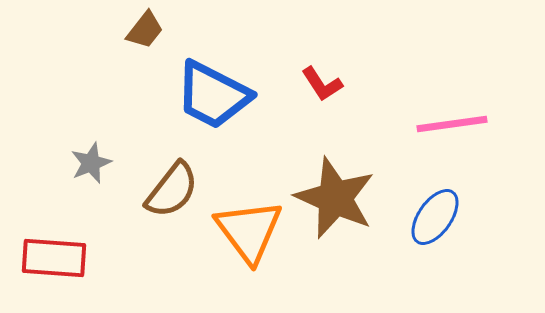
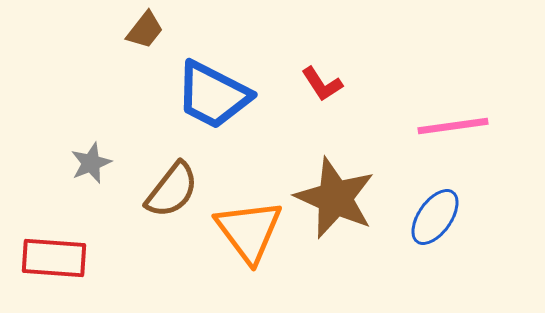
pink line: moved 1 px right, 2 px down
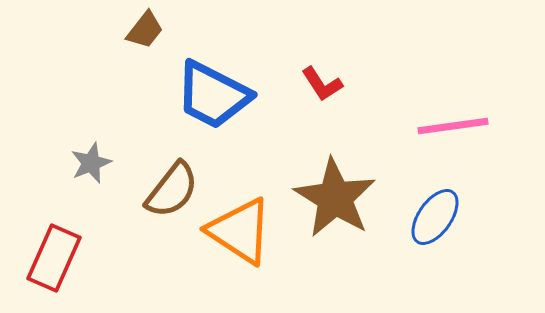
brown star: rotated 8 degrees clockwise
orange triangle: moved 9 px left; rotated 20 degrees counterclockwise
red rectangle: rotated 70 degrees counterclockwise
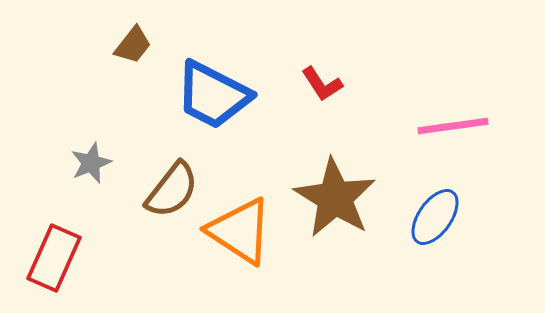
brown trapezoid: moved 12 px left, 15 px down
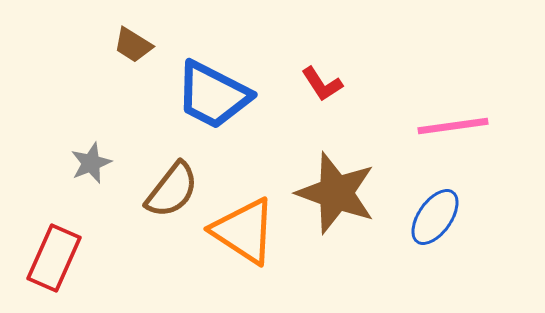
brown trapezoid: rotated 84 degrees clockwise
brown star: moved 1 px right, 5 px up; rotated 12 degrees counterclockwise
orange triangle: moved 4 px right
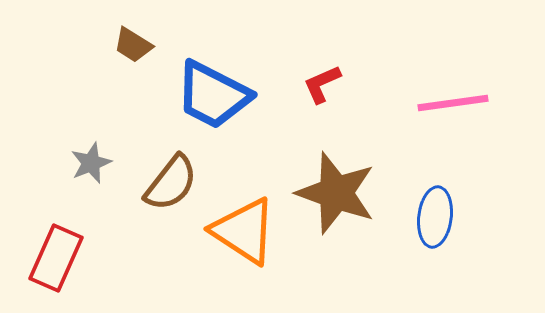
red L-shape: rotated 99 degrees clockwise
pink line: moved 23 px up
brown semicircle: moved 1 px left, 7 px up
blue ellipse: rotated 28 degrees counterclockwise
red rectangle: moved 2 px right
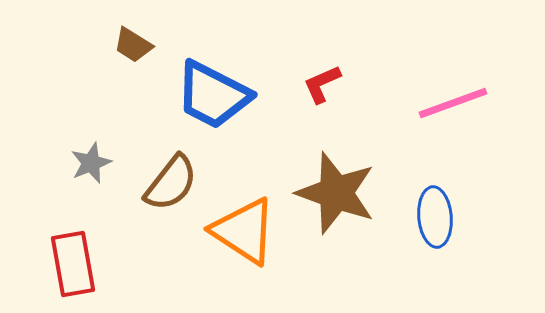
pink line: rotated 12 degrees counterclockwise
blue ellipse: rotated 12 degrees counterclockwise
red rectangle: moved 17 px right, 6 px down; rotated 34 degrees counterclockwise
